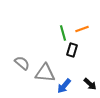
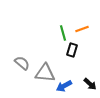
blue arrow: rotated 21 degrees clockwise
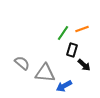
green line: rotated 49 degrees clockwise
black arrow: moved 6 px left, 19 px up
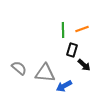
green line: moved 3 px up; rotated 35 degrees counterclockwise
gray semicircle: moved 3 px left, 5 px down
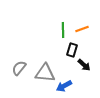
gray semicircle: rotated 91 degrees counterclockwise
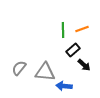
black rectangle: moved 1 px right; rotated 32 degrees clockwise
gray triangle: moved 1 px up
blue arrow: rotated 35 degrees clockwise
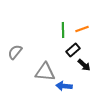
gray semicircle: moved 4 px left, 16 px up
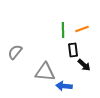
black rectangle: rotated 56 degrees counterclockwise
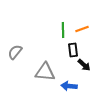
blue arrow: moved 5 px right
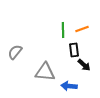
black rectangle: moved 1 px right
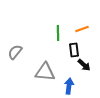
green line: moved 5 px left, 3 px down
blue arrow: rotated 91 degrees clockwise
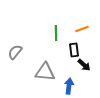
green line: moved 2 px left
